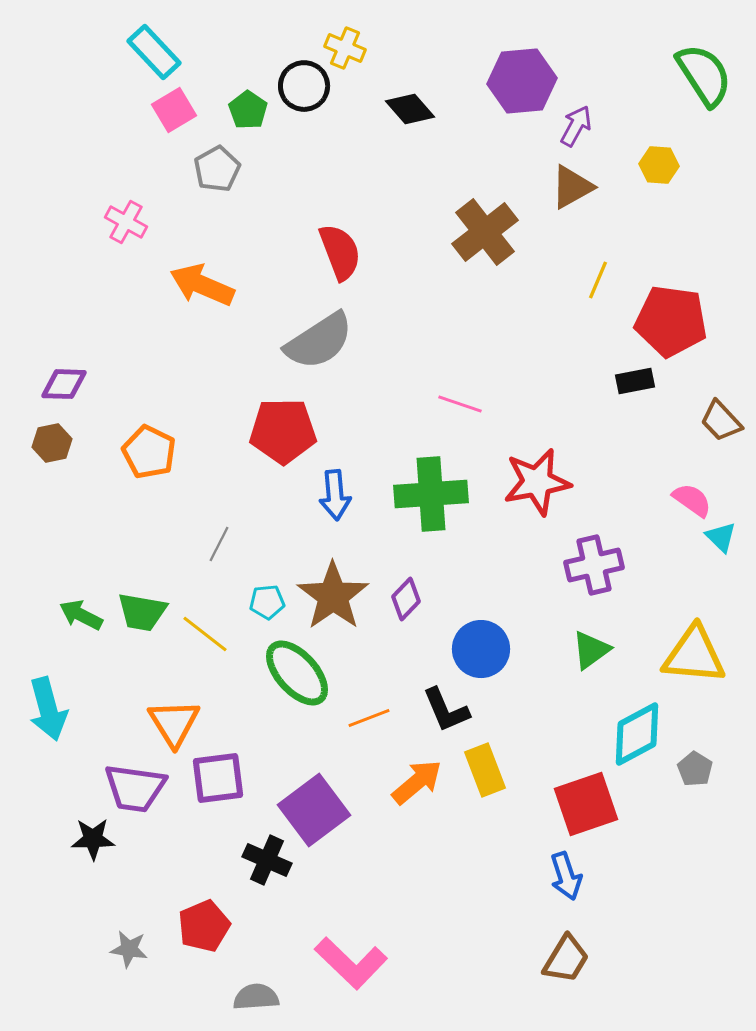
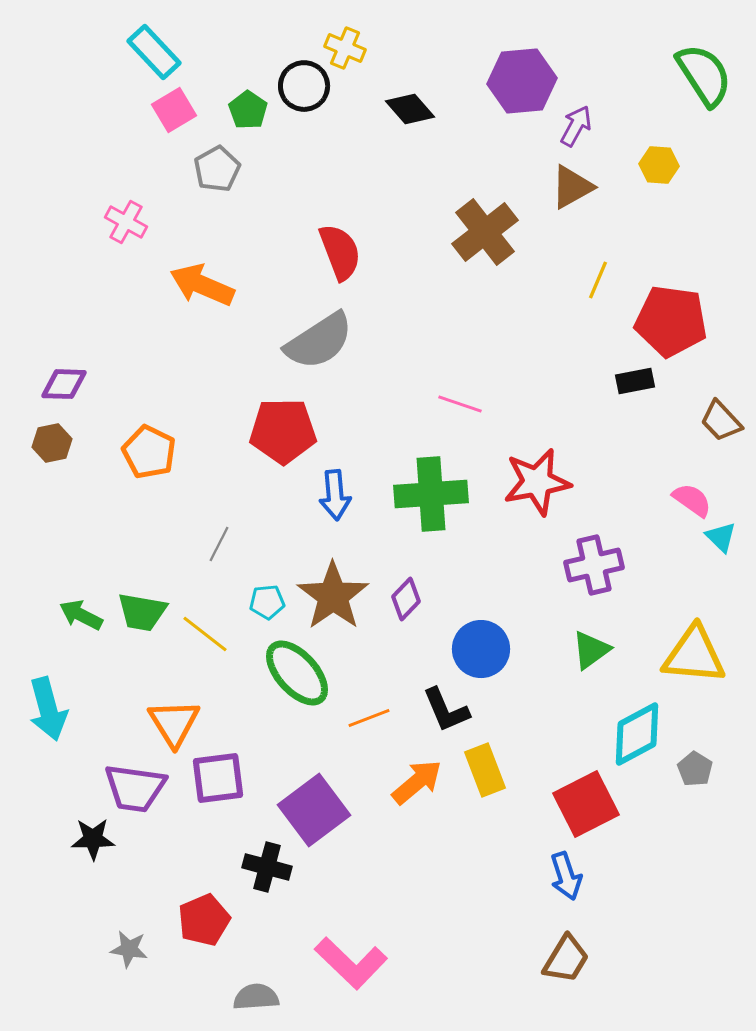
red square at (586, 804): rotated 8 degrees counterclockwise
black cross at (267, 860): moved 7 px down; rotated 9 degrees counterclockwise
red pentagon at (204, 926): moved 6 px up
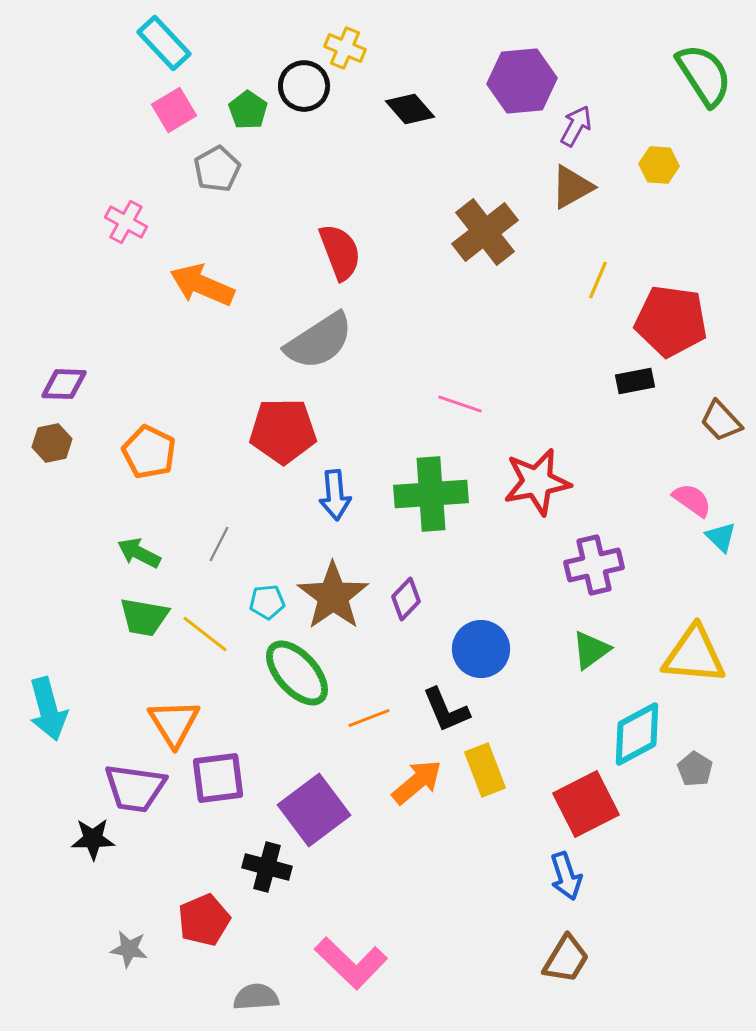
cyan rectangle at (154, 52): moved 10 px right, 9 px up
green trapezoid at (142, 612): moved 2 px right, 5 px down
green arrow at (81, 615): moved 58 px right, 62 px up
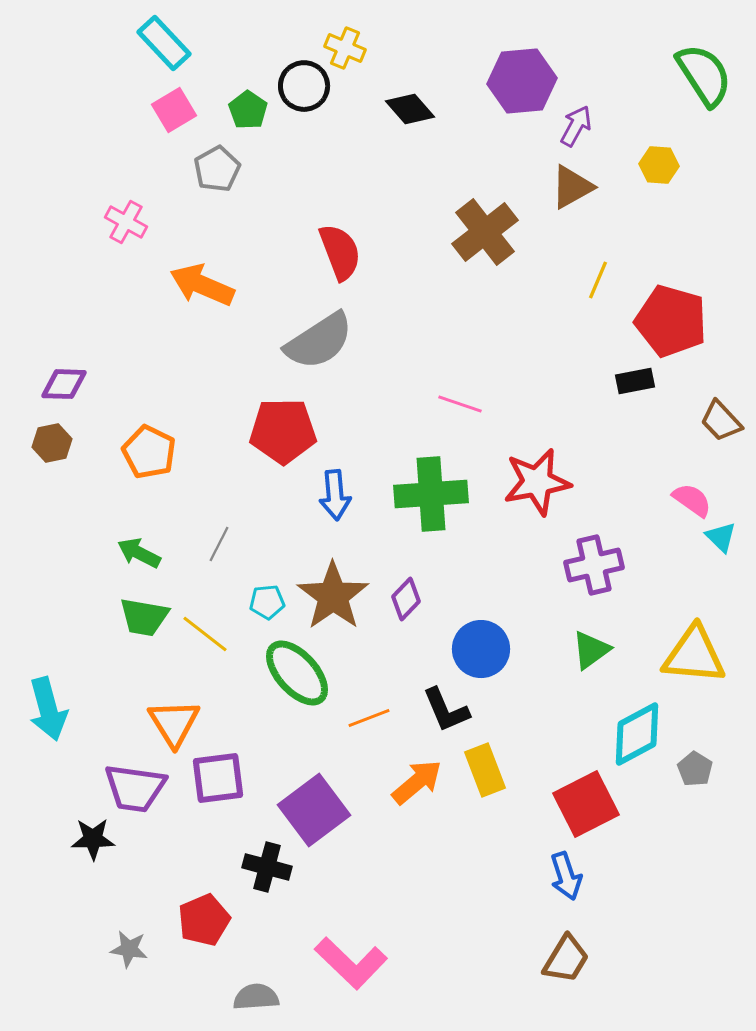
red pentagon at (671, 321): rotated 8 degrees clockwise
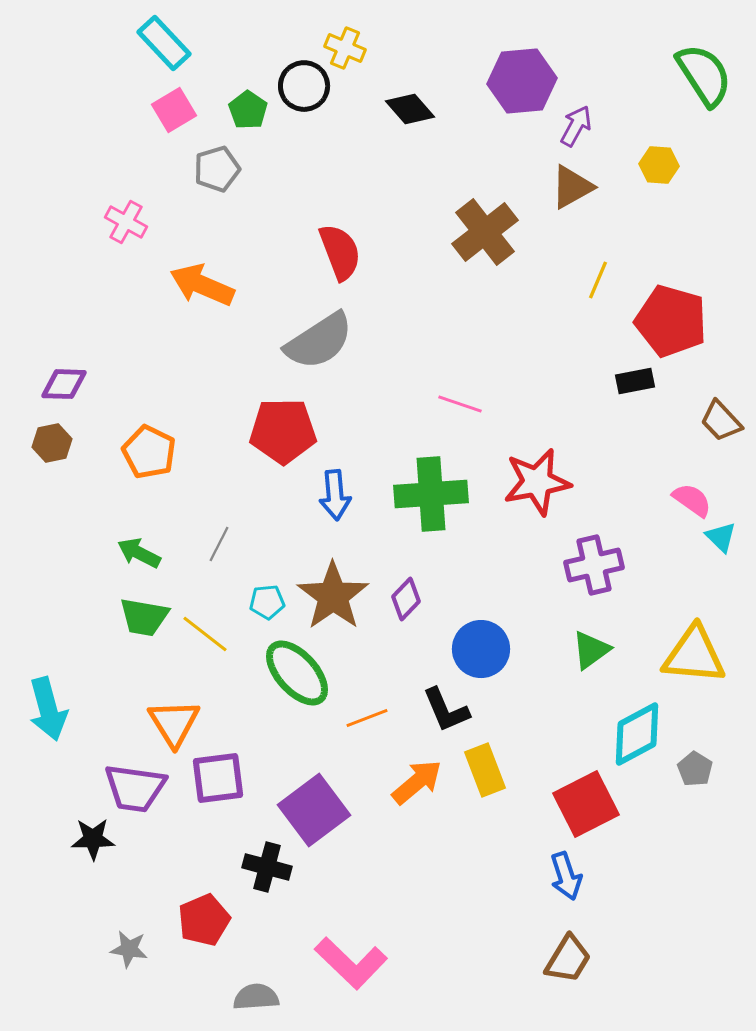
gray pentagon at (217, 169): rotated 12 degrees clockwise
orange line at (369, 718): moved 2 px left
brown trapezoid at (566, 959): moved 2 px right
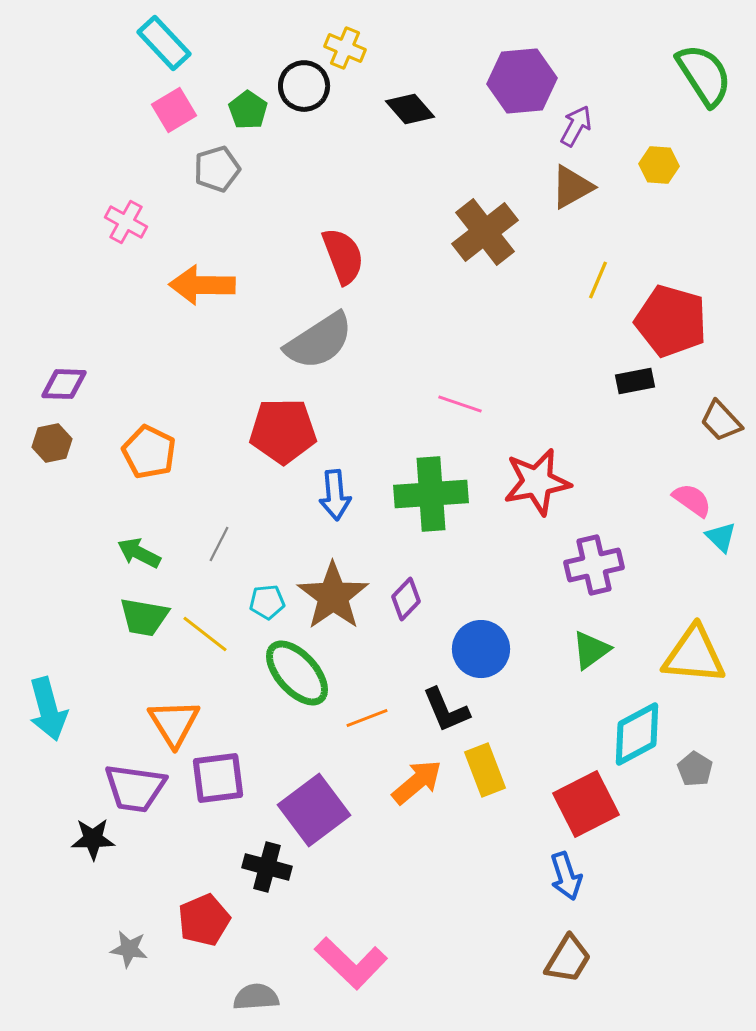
red semicircle at (340, 252): moved 3 px right, 4 px down
orange arrow at (202, 285): rotated 22 degrees counterclockwise
